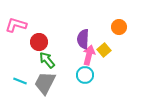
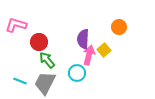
cyan circle: moved 8 px left, 2 px up
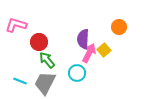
pink arrow: moved 2 px up; rotated 12 degrees clockwise
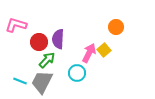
orange circle: moved 3 px left
purple semicircle: moved 25 px left
green arrow: rotated 84 degrees clockwise
gray trapezoid: moved 3 px left, 1 px up
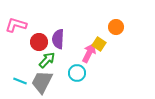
yellow square: moved 5 px left, 6 px up; rotated 16 degrees counterclockwise
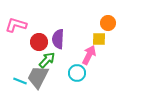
orange circle: moved 8 px left, 4 px up
yellow square: moved 5 px up; rotated 32 degrees counterclockwise
pink arrow: moved 2 px down
gray trapezoid: moved 4 px left, 5 px up
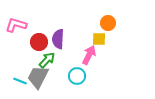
cyan circle: moved 3 px down
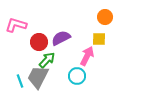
orange circle: moved 3 px left, 6 px up
purple semicircle: moved 3 px right, 1 px up; rotated 60 degrees clockwise
pink arrow: moved 2 px left, 1 px down
cyan line: rotated 48 degrees clockwise
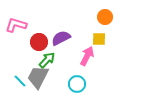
cyan circle: moved 8 px down
cyan line: rotated 24 degrees counterclockwise
